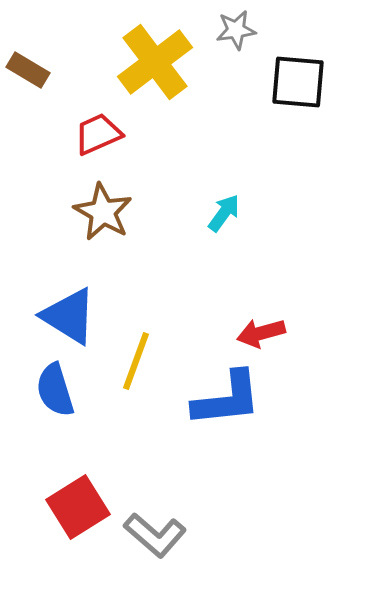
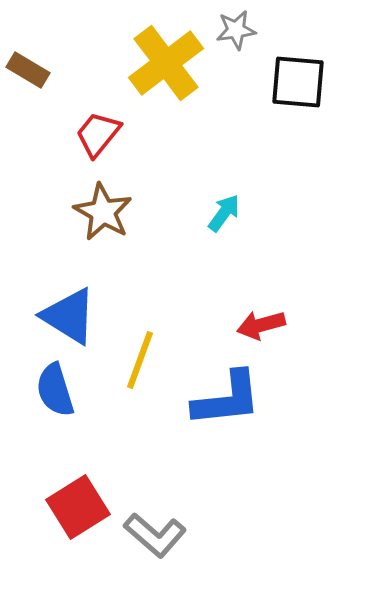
yellow cross: moved 11 px right, 1 px down
red trapezoid: rotated 27 degrees counterclockwise
red arrow: moved 8 px up
yellow line: moved 4 px right, 1 px up
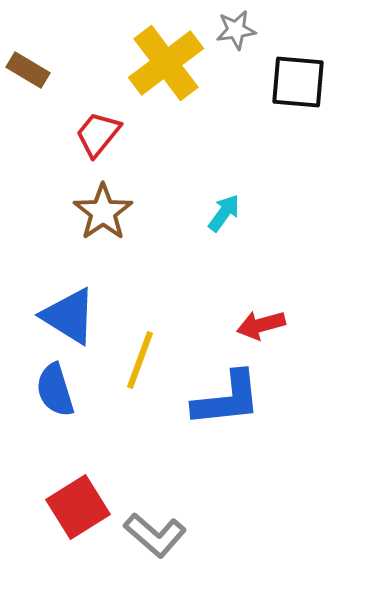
brown star: rotated 8 degrees clockwise
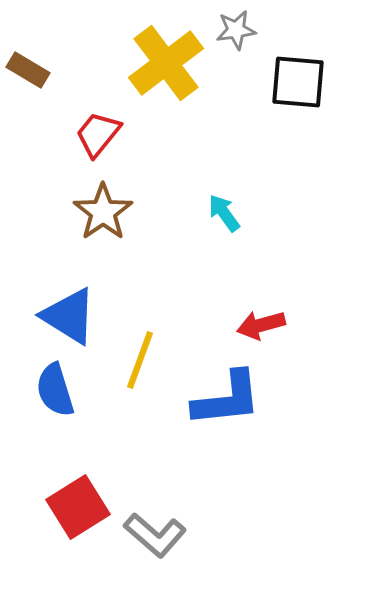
cyan arrow: rotated 72 degrees counterclockwise
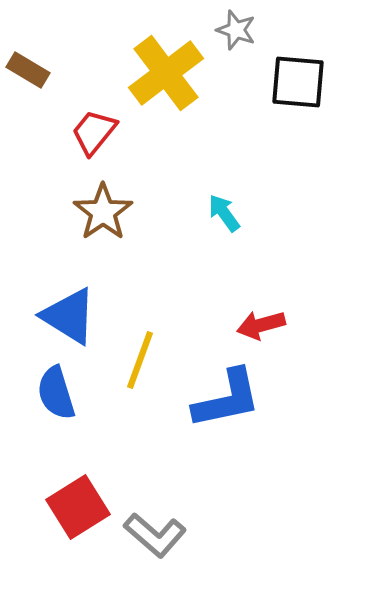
gray star: rotated 27 degrees clockwise
yellow cross: moved 10 px down
red trapezoid: moved 4 px left, 2 px up
blue semicircle: moved 1 px right, 3 px down
blue L-shape: rotated 6 degrees counterclockwise
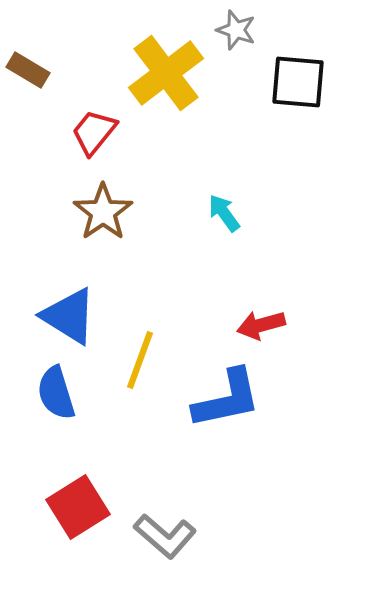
gray L-shape: moved 10 px right, 1 px down
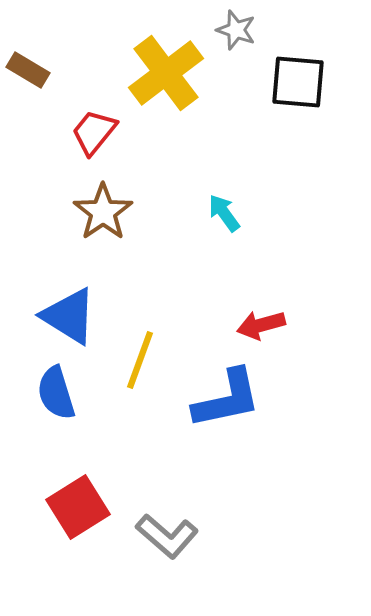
gray L-shape: moved 2 px right
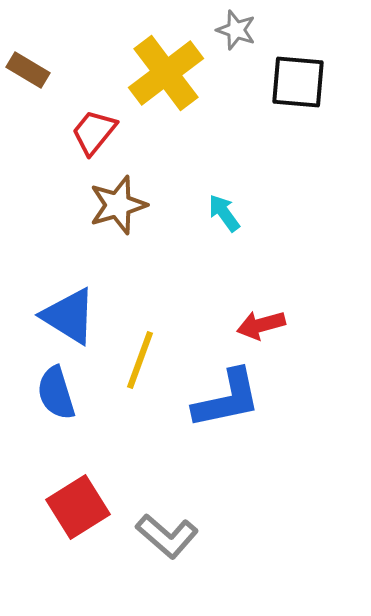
brown star: moved 15 px right, 7 px up; rotated 18 degrees clockwise
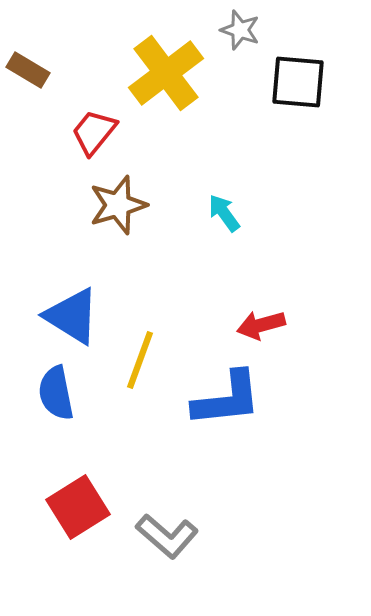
gray star: moved 4 px right
blue triangle: moved 3 px right
blue semicircle: rotated 6 degrees clockwise
blue L-shape: rotated 6 degrees clockwise
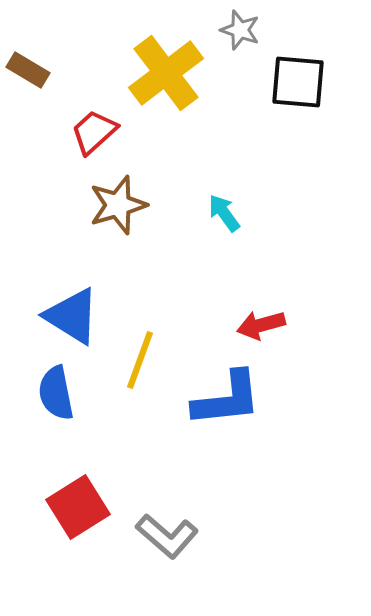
red trapezoid: rotated 9 degrees clockwise
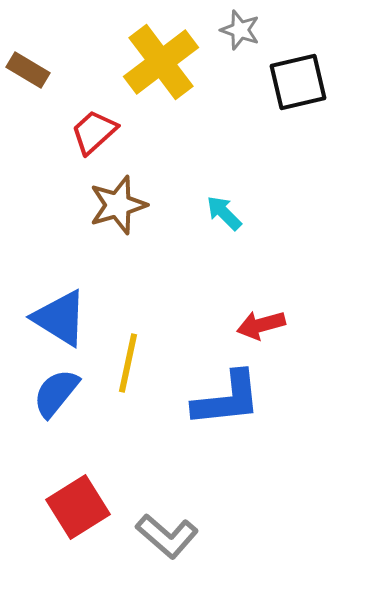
yellow cross: moved 5 px left, 11 px up
black square: rotated 18 degrees counterclockwise
cyan arrow: rotated 9 degrees counterclockwise
blue triangle: moved 12 px left, 2 px down
yellow line: moved 12 px left, 3 px down; rotated 8 degrees counterclockwise
blue semicircle: rotated 50 degrees clockwise
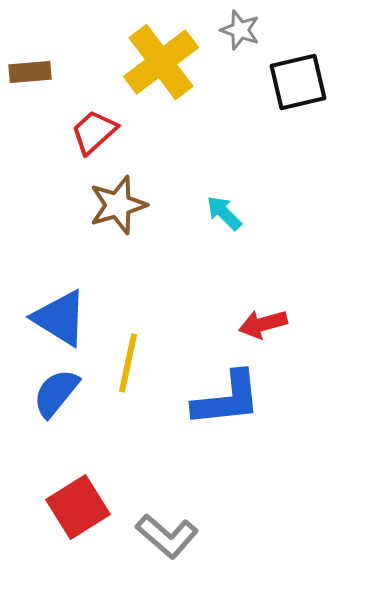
brown rectangle: moved 2 px right, 2 px down; rotated 36 degrees counterclockwise
red arrow: moved 2 px right, 1 px up
